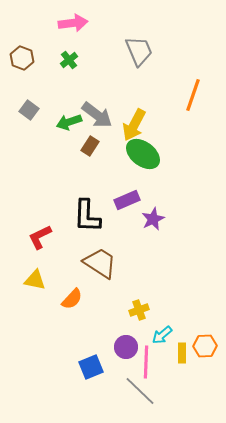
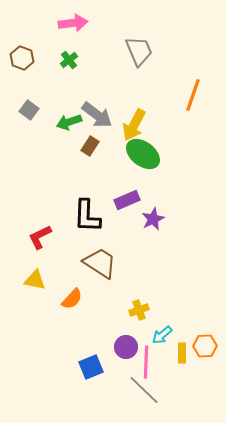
gray line: moved 4 px right, 1 px up
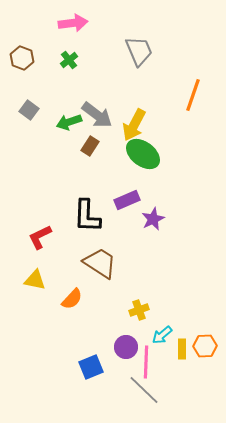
yellow rectangle: moved 4 px up
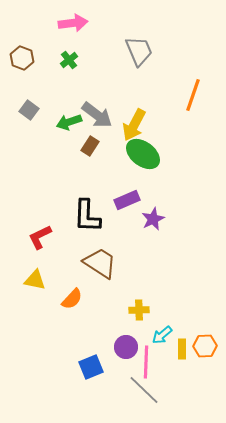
yellow cross: rotated 18 degrees clockwise
